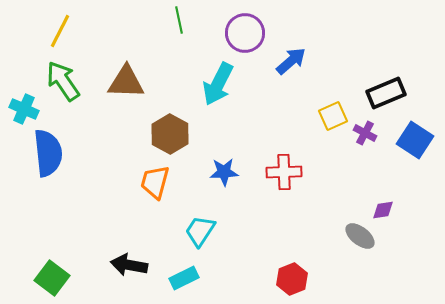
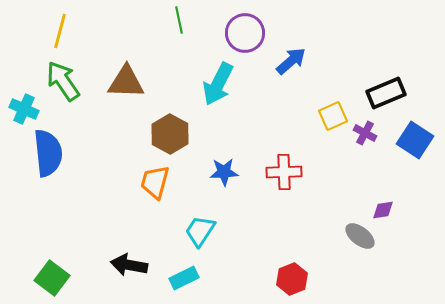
yellow line: rotated 12 degrees counterclockwise
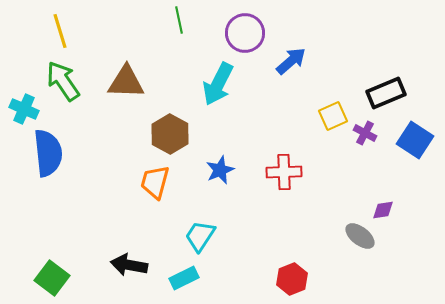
yellow line: rotated 32 degrees counterclockwise
blue star: moved 4 px left, 2 px up; rotated 20 degrees counterclockwise
cyan trapezoid: moved 5 px down
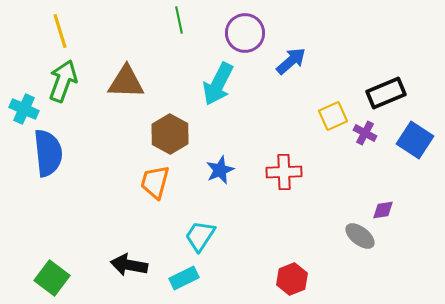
green arrow: rotated 54 degrees clockwise
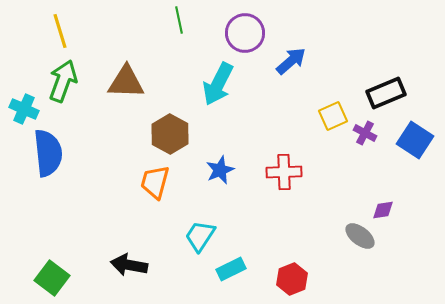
cyan rectangle: moved 47 px right, 9 px up
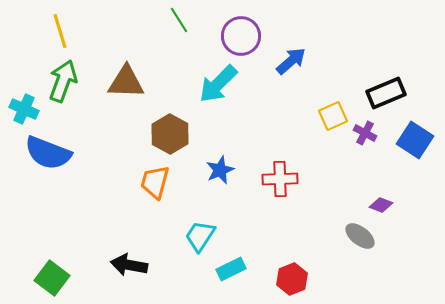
green line: rotated 20 degrees counterclockwise
purple circle: moved 4 px left, 3 px down
cyan arrow: rotated 18 degrees clockwise
blue semicircle: rotated 117 degrees clockwise
red cross: moved 4 px left, 7 px down
purple diamond: moved 2 px left, 5 px up; rotated 30 degrees clockwise
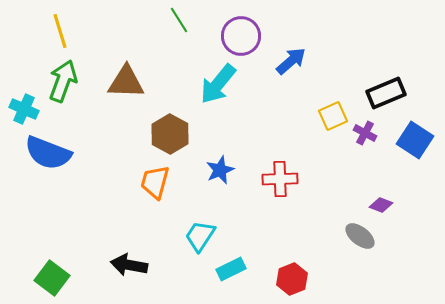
cyan arrow: rotated 6 degrees counterclockwise
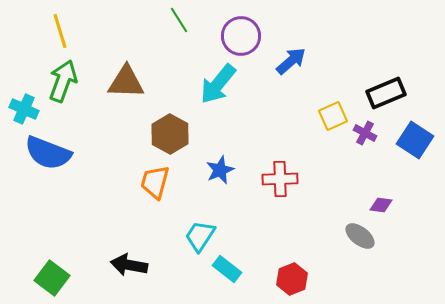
purple diamond: rotated 15 degrees counterclockwise
cyan rectangle: moved 4 px left; rotated 64 degrees clockwise
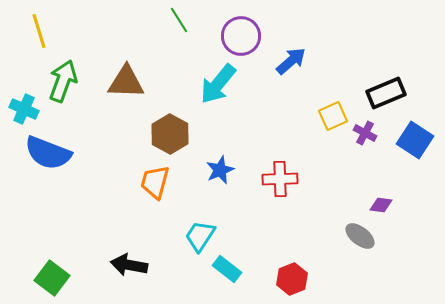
yellow line: moved 21 px left
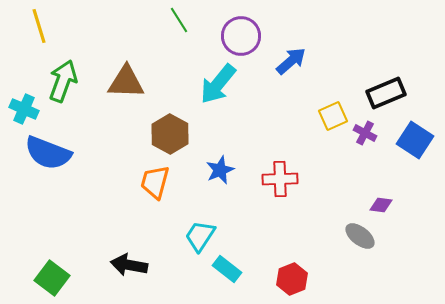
yellow line: moved 5 px up
